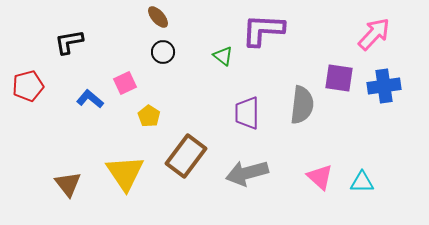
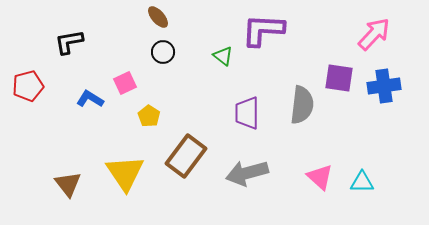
blue L-shape: rotated 8 degrees counterclockwise
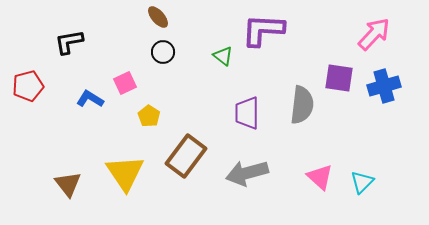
blue cross: rotated 8 degrees counterclockwise
cyan triangle: rotated 45 degrees counterclockwise
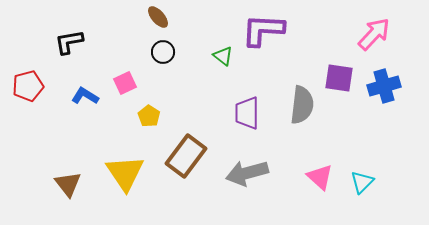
blue L-shape: moved 5 px left, 3 px up
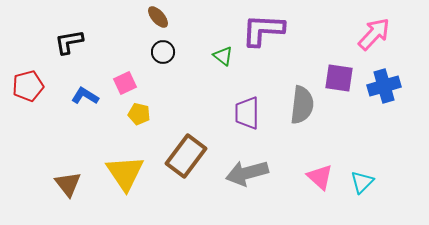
yellow pentagon: moved 10 px left, 2 px up; rotated 20 degrees counterclockwise
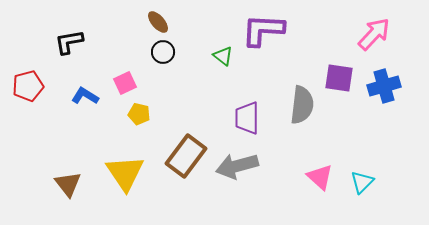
brown ellipse: moved 5 px down
purple trapezoid: moved 5 px down
gray arrow: moved 10 px left, 7 px up
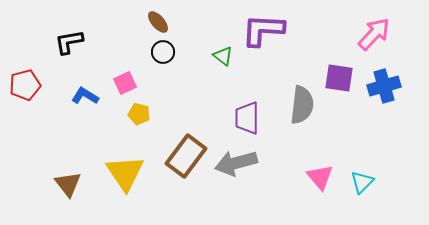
red pentagon: moved 3 px left, 1 px up
gray arrow: moved 1 px left, 3 px up
pink triangle: rotated 8 degrees clockwise
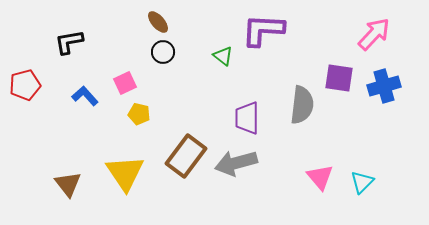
blue L-shape: rotated 16 degrees clockwise
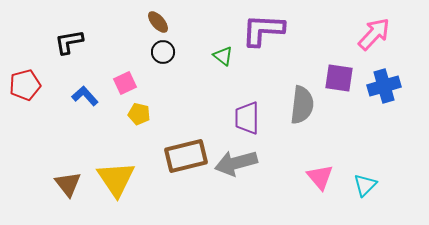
brown rectangle: rotated 39 degrees clockwise
yellow triangle: moved 9 px left, 6 px down
cyan triangle: moved 3 px right, 3 px down
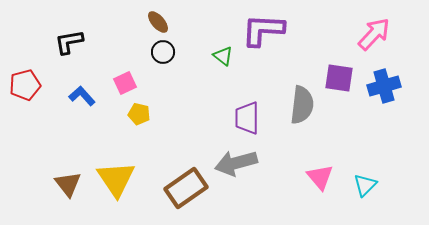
blue L-shape: moved 3 px left
brown rectangle: moved 32 px down; rotated 21 degrees counterclockwise
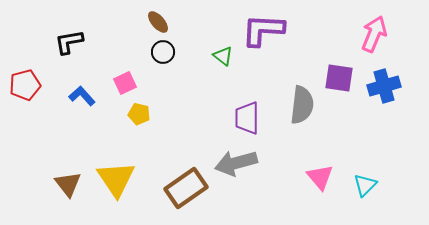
pink arrow: rotated 21 degrees counterclockwise
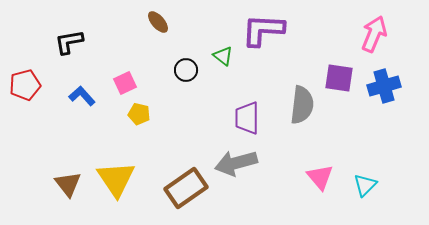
black circle: moved 23 px right, 18 px down
